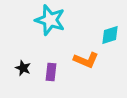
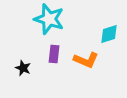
cyan star: moved 1 px left, 1 px up
cyan diamond: moved 1 px left, 1 px up
purple rectangle: moved 3 px right, 18 px up
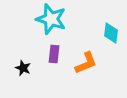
cyan star: moved 2 px right
cyan diamond: moved 2 px right, 1 px up; rotated 65 degrees counterclockwise
orange L-shape: moved 3 px down; rotated 45 degrees counterclockwise
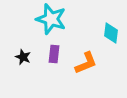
black star: moved 11 px up
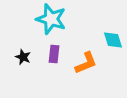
cyan diamond: moved 2 px right, 7 px down; rotated 25 degrees counterclockwise
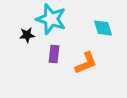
cyan diamond: moved 10 px left, 12 px up
black star: moved 4 px right, 22 px up; rotated 28 degrees counterclockwise
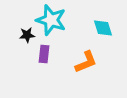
cyan star: moved 1 px down
purple rectangle: moved 10 px left
orange L-shape: moved 1 px up
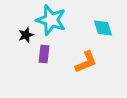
black star: moved 1 px left; rotated 14 degrees counterclockwise
